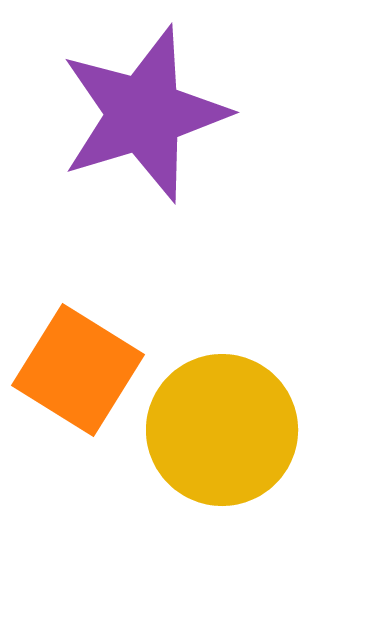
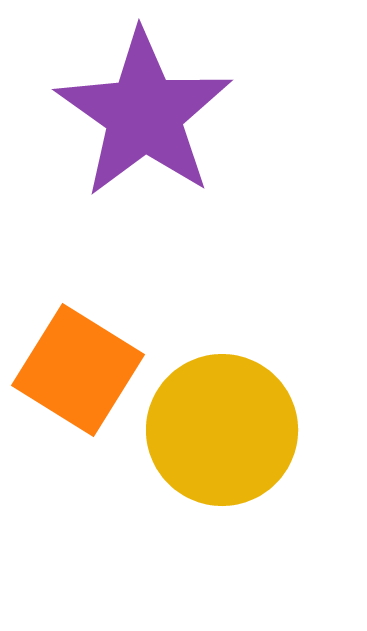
purple star: rotated 20 degrees counterclockwise
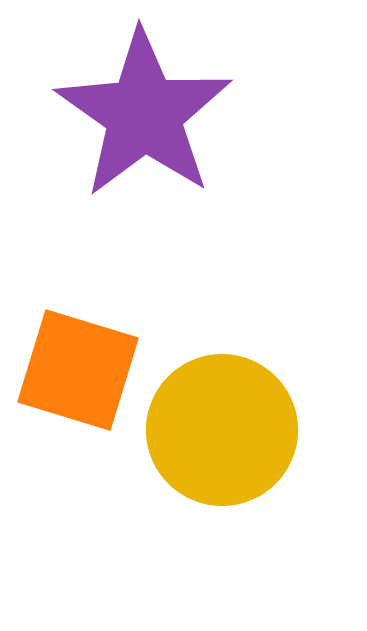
orange square: rotated 15 degrees counterclockwise
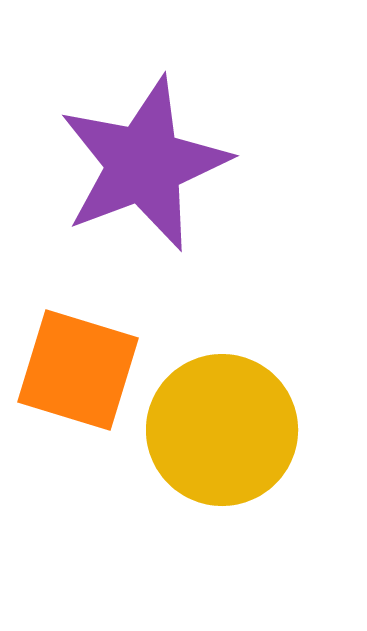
purple star: moved 50 px down; rotated 16 degrees clockwise
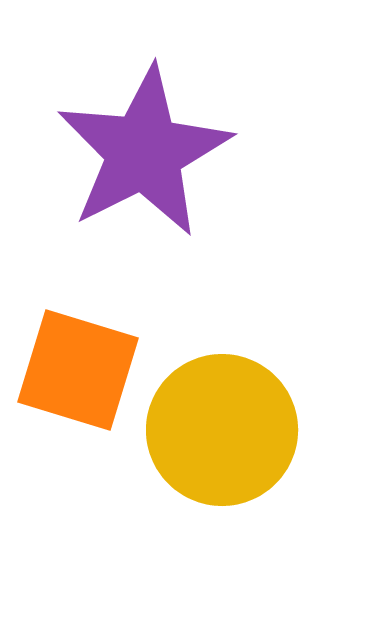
purple star: moved 12 px up; rotated 6 degrees counterclockwise
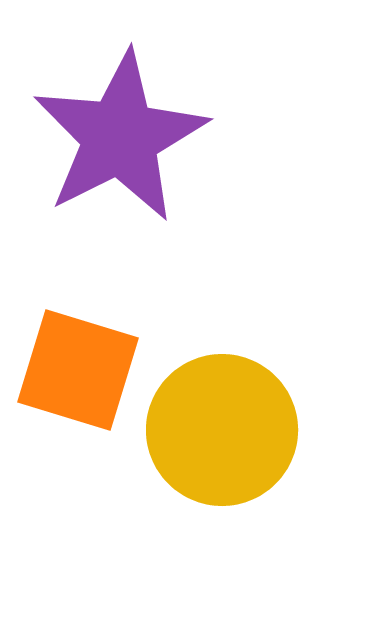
purple star: moved 24 px left, 15 px up
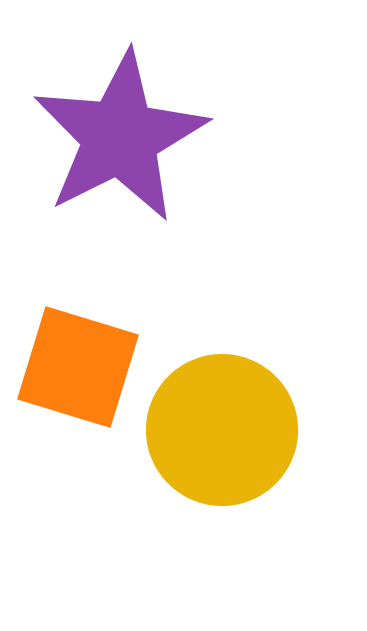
orange square: moved 3 px up
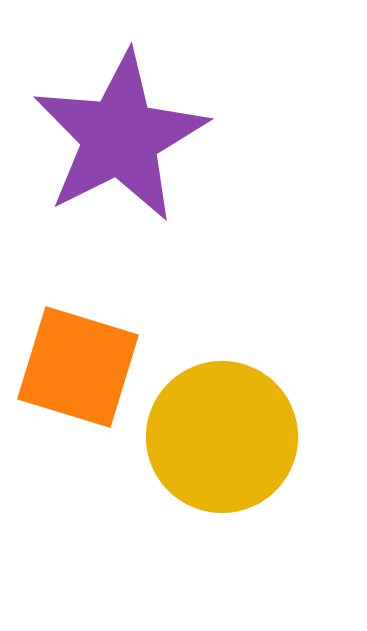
yellow circle: moved 7 px down
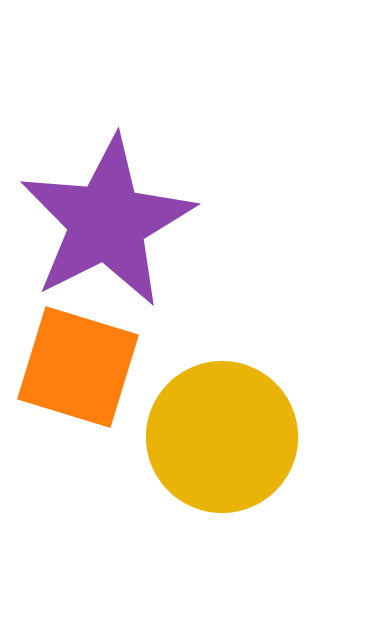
purple star: moved 13 px left, 85 px down
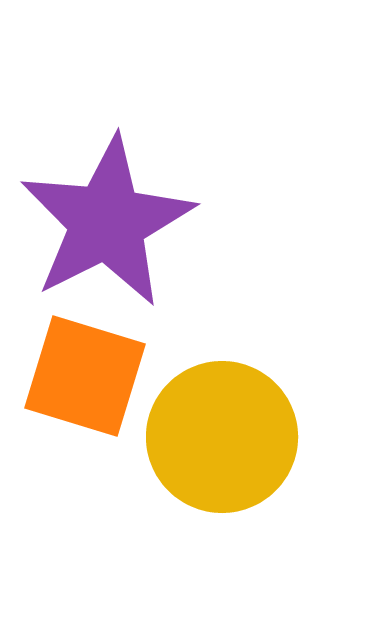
orange square: moved 7 px right, 9 px down
